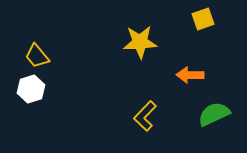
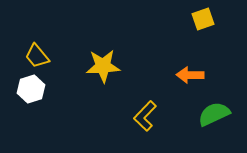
yellow star: moved 37 px left, 24 px down
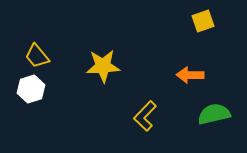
yellow square: moved 2 px down
green semicircle: rotated 12 degrees clockwise
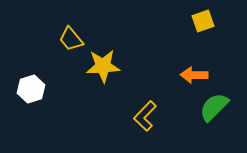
yellow trapezoid: moved 34 px right, 17 px up
orange arrow: moved 4 px right
green semicircle: moved 7 px up; rotated 32 degrees counterclockwise
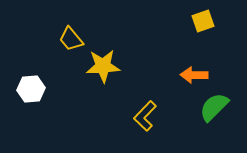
white hexagon: rotated 12 degrees clockwise
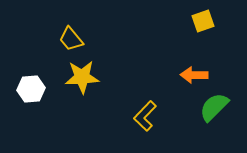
yellow star: moved 21 px left, 11 px down
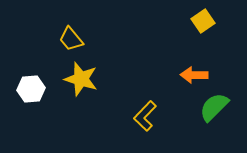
yellow square: rotated 15 degrees counterclockwise
yellow star: moved 1 px left, 2 px down; rotated 20 degrees clockwise
